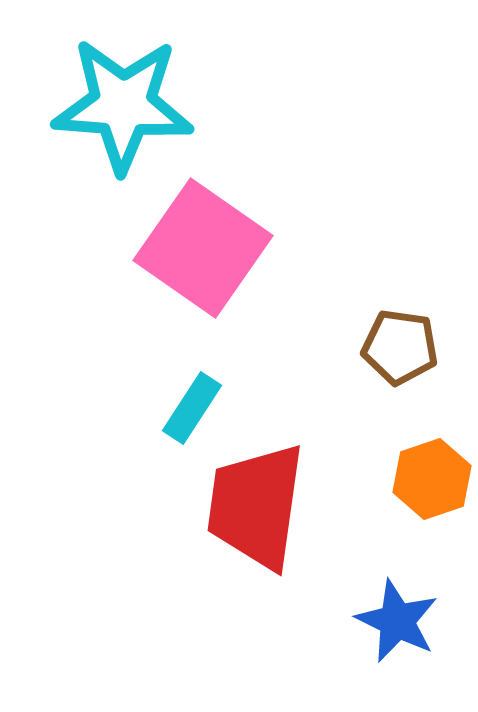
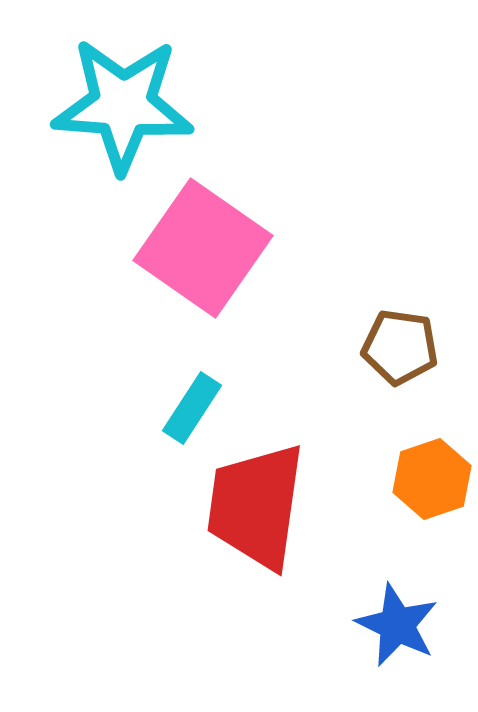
blue star: moved 4 px down
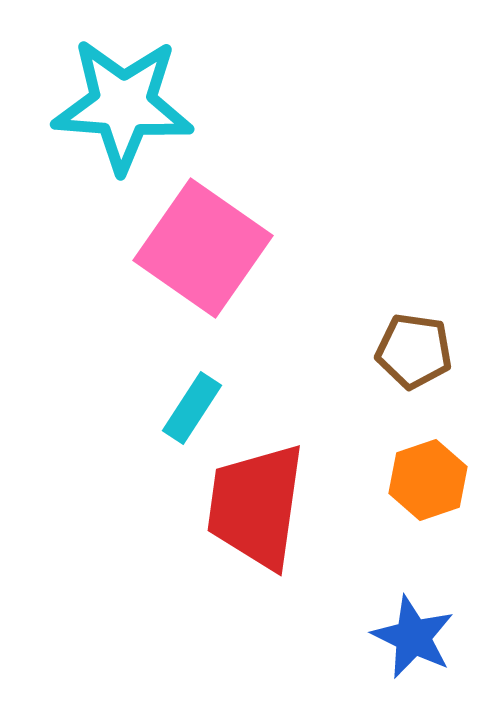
brown pentagon: moved 14 px right, 4 px down
orange hexagon: moved 4 px left, 1 px down
blue star: moved 16 px right, 12 px down
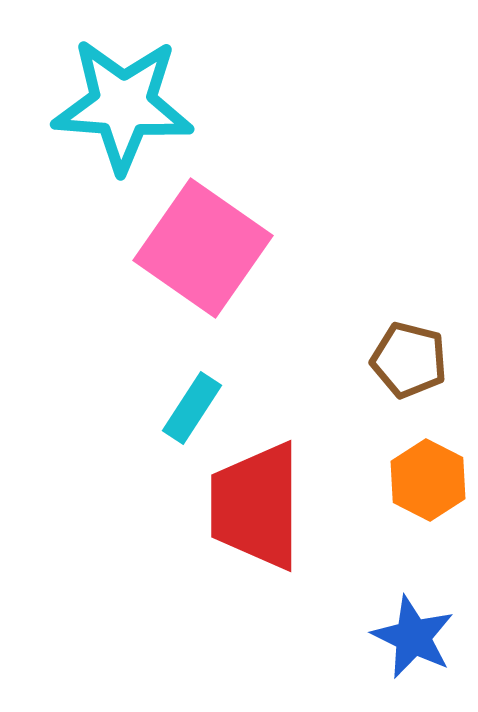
brown pentagon: moved 5 px left, 9 px down; rotated 6 degrees clockwise
orange hexagon: rotated 14 degrees counterclockwise
red trapezoid: rotated 8 degrees counterclockwise
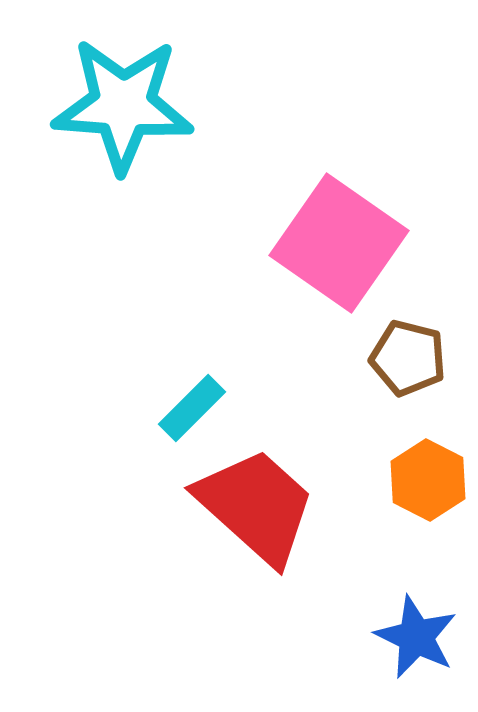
pink square: moved 136 px right, 5 px up
brown pentagon: moved 1 px left, 2 px up
cyan rectangle: rotated 12 degrees clockwise
red trapezoid: rotated 132 degrees clockwise
blue star: moved 3 px right
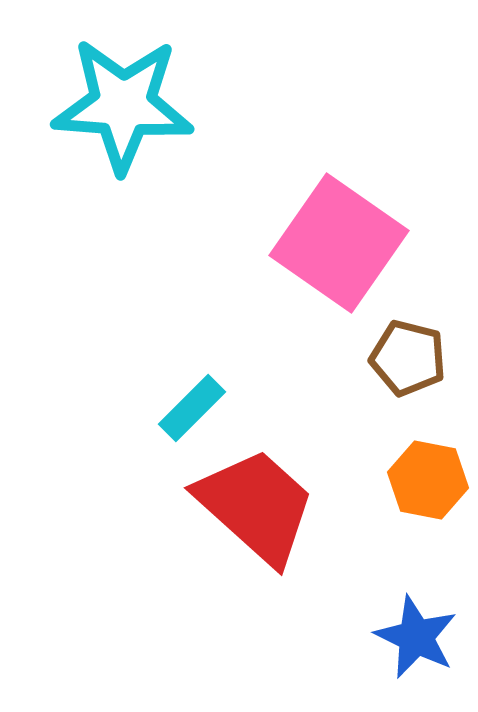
orange hexagon: rotated 16 degrees counterclockwise
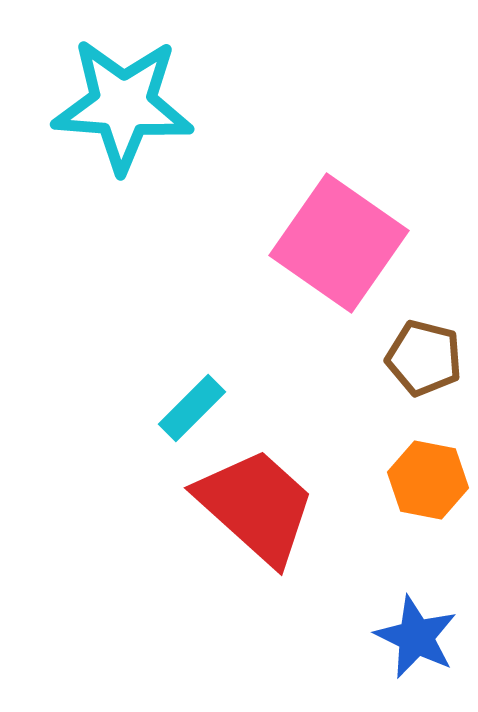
brown pentagon: moved 16 px right
